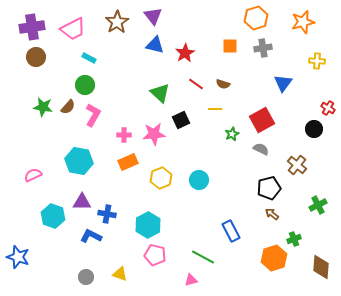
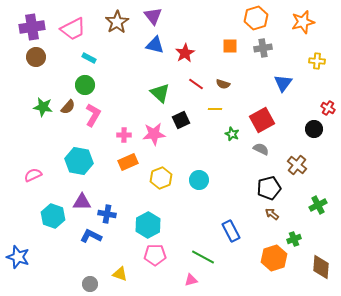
green star at (232, 134): rotated 24 degrees counterclockwise
pink pentagon at (155, 255): rotated 15 degrees counterclockwise
gray circle at (86, 277): moved 4 px right, 7 px down
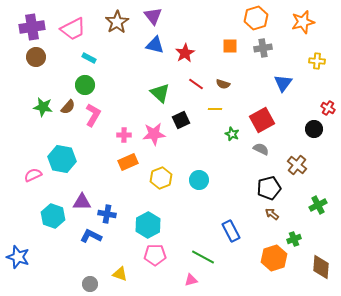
cyan hexagon at (79, 161): moved 17 px left, 2 px up
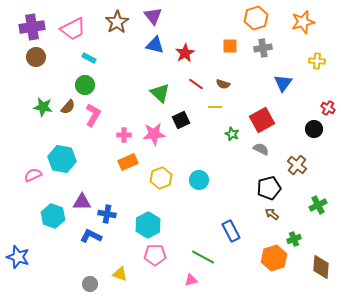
yellow line at (215, 109): moved 2 px up
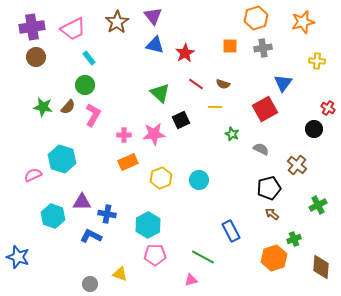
cyan rectangle at (89, 58): rotated 24 degrees clockwise
red square at (262, 120): moved 3 px right, 11 px up
cyan hexagon at (62, 159): rotated 8 degrees clockwise
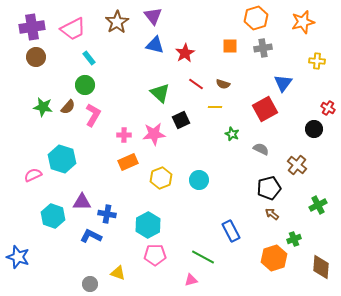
yellow triangle at (120, 274): moved 2 px left, 1 px up
